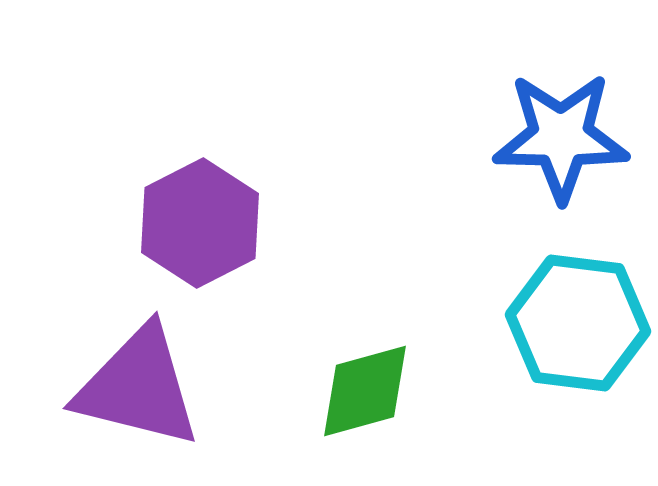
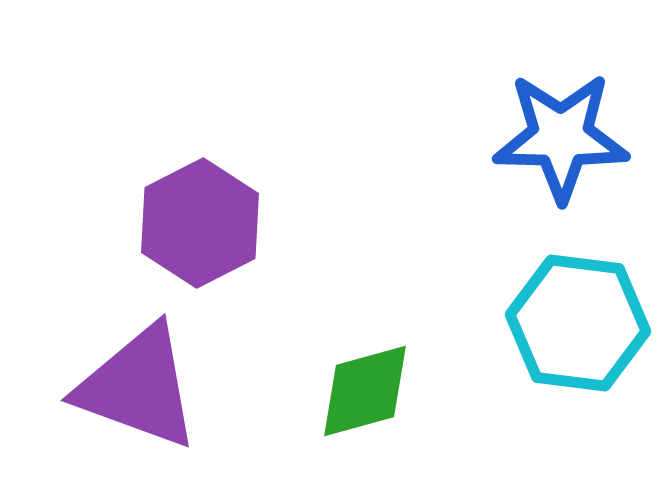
purple triangle: rotated 6 degrees clockwise
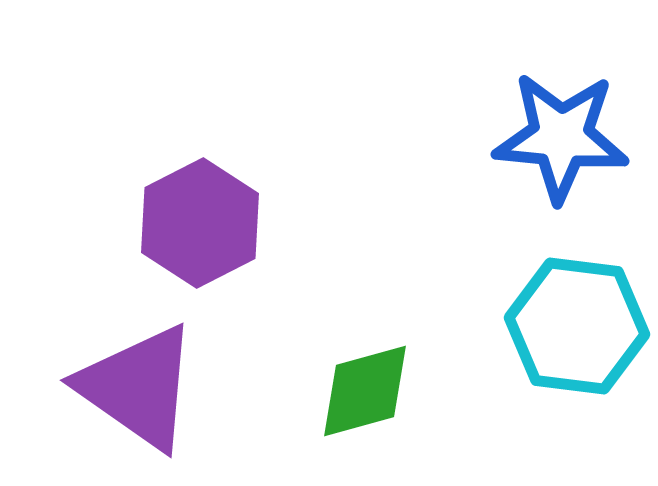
blue star: rotated 4 degrees clockwise
cyan hexagon: moved 1 px left, 3 px down
purple triangle: rotated 15 degrees clockwise
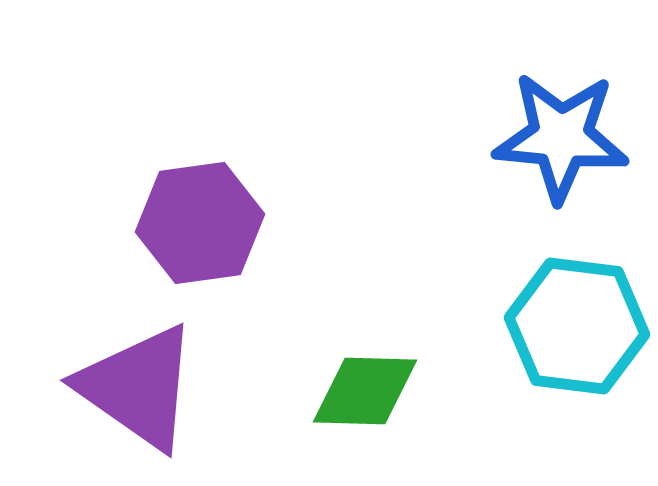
purple hexagon: rotated 19 degrees clockwise
green diamond: rotated 17 degrees clockwise
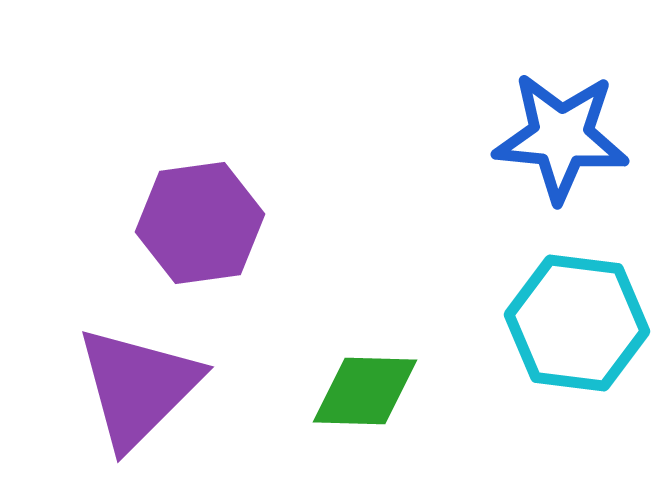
cyan hexagon: moved 3 px up
purple triangle: rotated 40 degrees clockwise
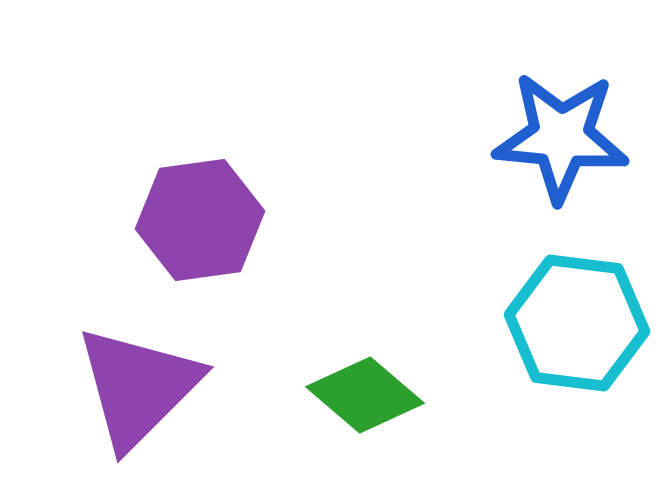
purple hexagon: moved 3 px up
green diamond: moved 4 px down; rotated 39 degrees clockwise
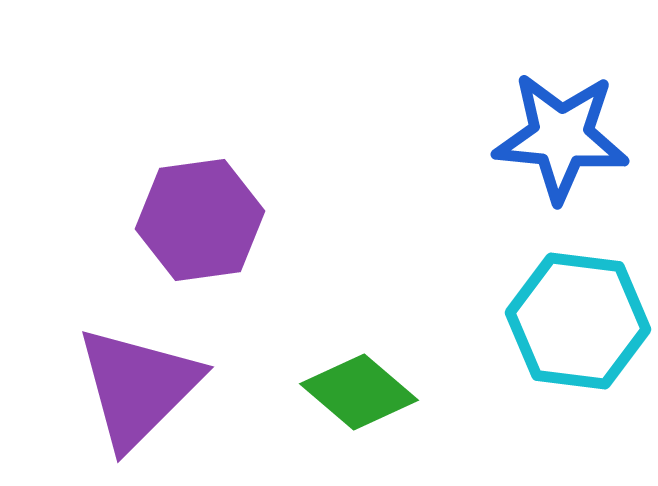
cyan hexagon: moved 1 px right, 2 px up
green diamond: moved 6 px left, 3 px up
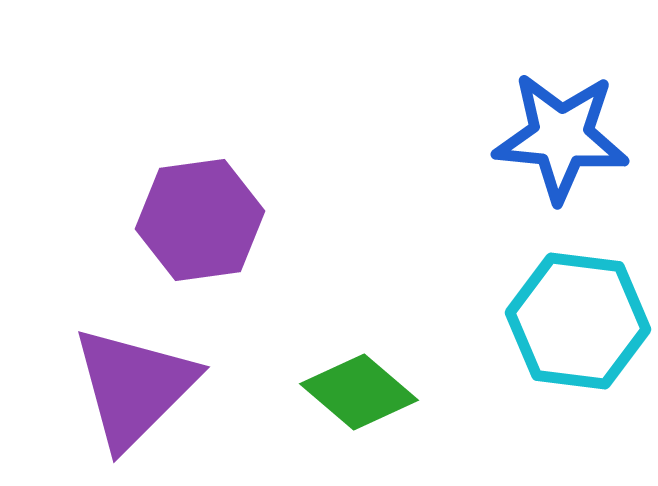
purple triangle: moved 4 px left
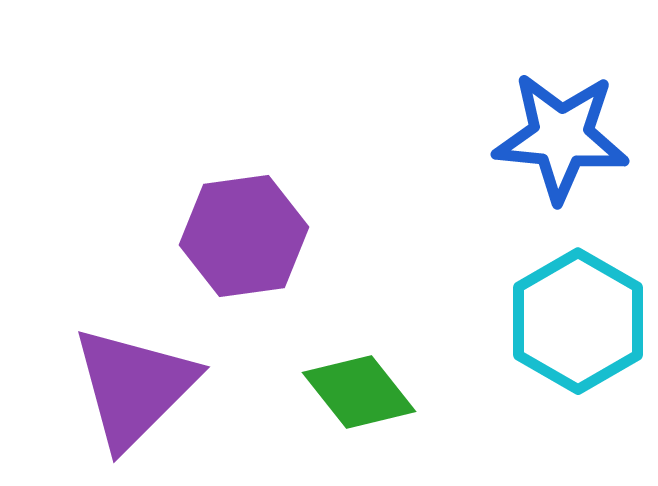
purple hexagon: moved 44 px right, 16 px down
cyan hexagon: rotated 23 degrees clockwise
green diamond: rotated 11 degrees clockwise
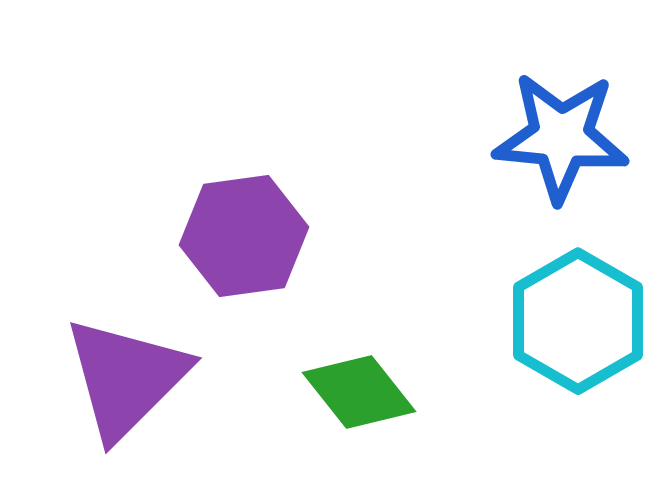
purple triangle: moved 8 px left, 9 px up
